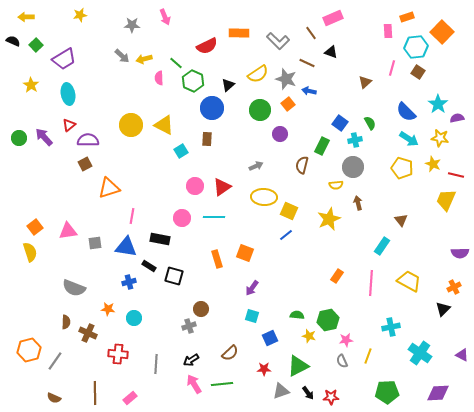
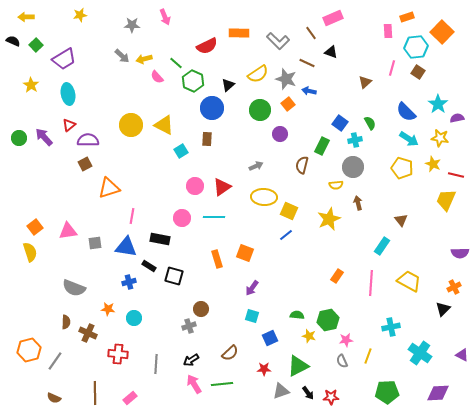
pink semicircle at (159, 78): moved 2 px left, 1 px up; rotated 40 degrees counterclockwise
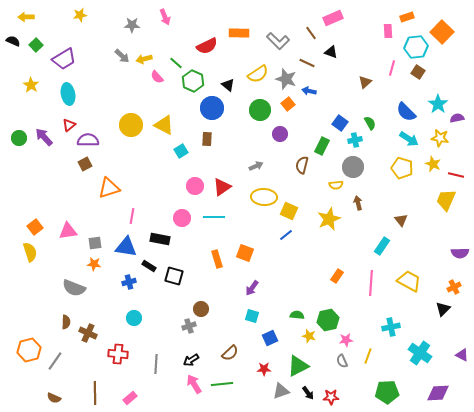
black triangle at (228, 85): rotated 40 degrees counterclockwise
orange star at (108, 309): moved 14 px left, 45 px up
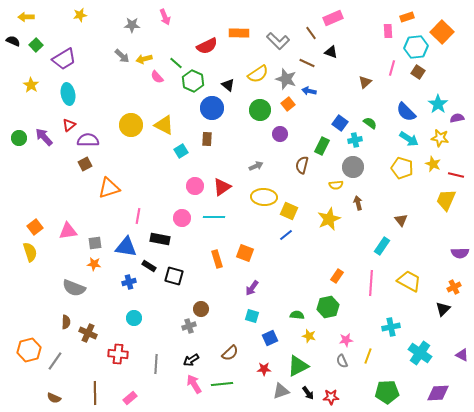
green semicircle at (370, 123): rotated 24 degrees counterclockwise
pink line at (132, 216): moved 6 px right
green hexagon at (328, 320): moved 13 px up
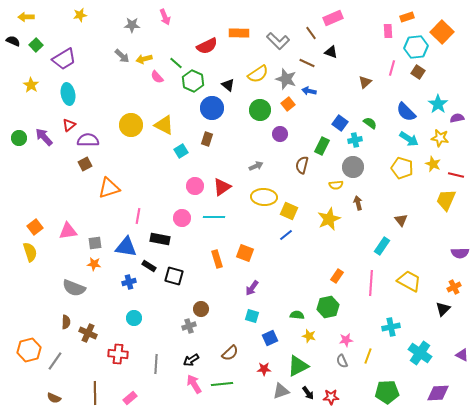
brown rectangle at (207, 139): rotated 16 degrees clockwise
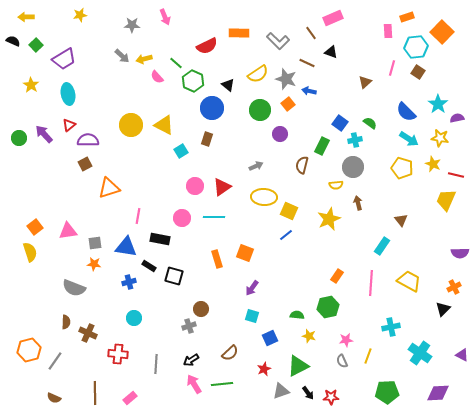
purple arrow at (44, 137): moved 3 px up
red star at (264, 369): rotated 24 degrees counterclockwise
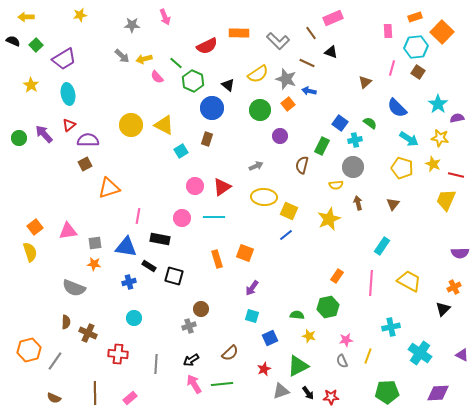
orange rectangle at (407, 17): moved 8 px right
blue semicircle at (406, 112): moved 9 px left, 4 px up
purple circle at (280, 134): moved 2 px down
brown triangle at (401, 220): moved 8 px left, 16 px up; rotated 16 degrees clockwise
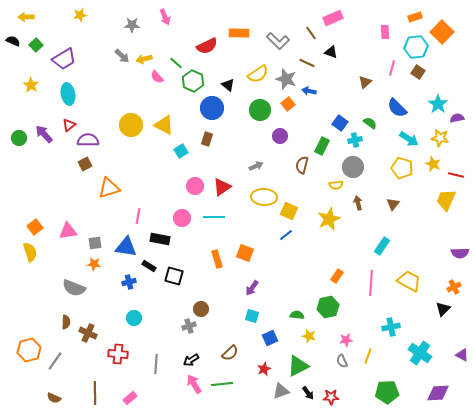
pink rectangle at (388, 31): moved 3 px left, 1 px down
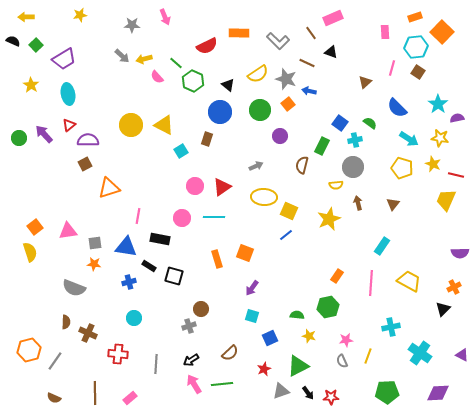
blue circle at (212, 108): moved 8 px right, 4 px down
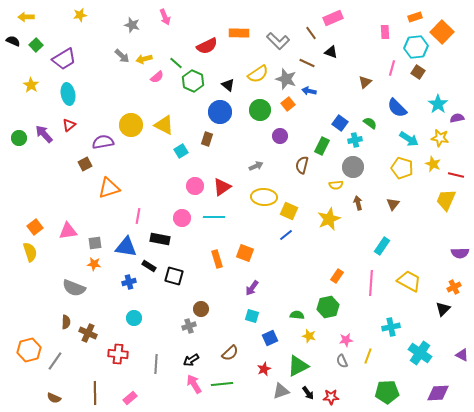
gray star at (132, 25): rotated 14 degrees clockwise
pink semicircle at (157, 77): rotated 88 degrees counterclockwise
purple semicircle at (88, 140): moved 15 px right, 2 px down; rotated 10 degrees counterclockwise
